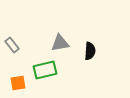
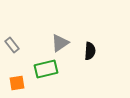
gray triangle: rotated 24 degrees counterclockwise
green rectangle: moved 1 px right, 1 px up
orange square: moved 1 px left
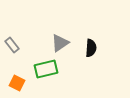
black semicircle: moved 1 px right, 3 px up
orange square: rotated 35 degrees clockwise
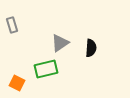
gray rectangle: moved 20 px up; rotated 21 degrees clockwise
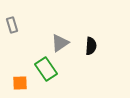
black semicircle: moved 2 px up
green rectangle: rotated 70 degrees clockwise
orange square: moved 3 px right; rotated 28 degrees counterclockwise
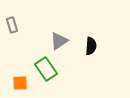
gray triangle: moved 1 px left, 2 px up
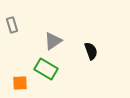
gray triangle: moved 6 px left
black semicircle: moved 5 px down; rotated 24 degrees counterclockwise
green rectangle: rotated 25 degrees counterclockwise
